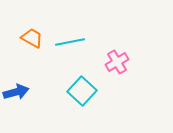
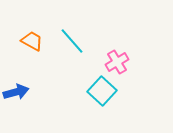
orange trapezoid: moved 3 px down
cyan line: moved 2 px right, 1 px up; rotated 60 degrees clockwise
cyan square: moved 20 px right
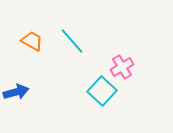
pink cross: moved 5 px right, 5 px down
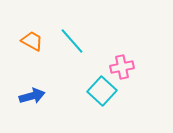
pink cross: rotated 20 degrees clockwise
blue arrow: moved 16 px right, 4 px down
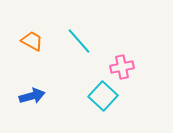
cyan line: moved 7 px right
cyan square: moved 1 px right, 5 px down
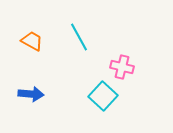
cyan line: moved 4 px up; rotated 12 degrees clockwise
pink cross: rotated 25 degrees clockwise
blue arrow: moved 1 px left, 2 px up; rotated 20 degrees clockwise
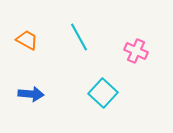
orange trapezoid: moved 5 px left, 1 px up
pink cross: moved 14 px right, 16 px up; rotated 10 degrees clockwise
cyan square: moved 3 px up
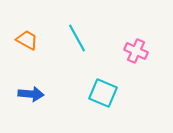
cyan line: moved 2 px left, 1 px down
cyan square: rotated 20 degrees counterclockwise
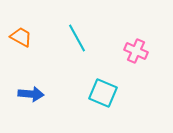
orange trapezoid: moved 6 px left, 3 px up
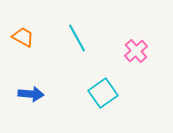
orange trapezoid: moved 2 px right
pink cross: rotated 25 degrees clockwise
cyan square: rotated 32 degrees clockwise
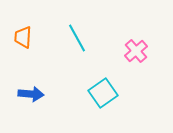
orange trapezoid: rotated 115 degrees counterclockwise
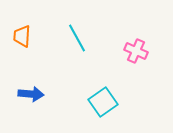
orange trapezoid: moved 1 px left, 1 px up
pink cross: rotated 25 degrees counterclockwise
cyan square: moved 9 px down
